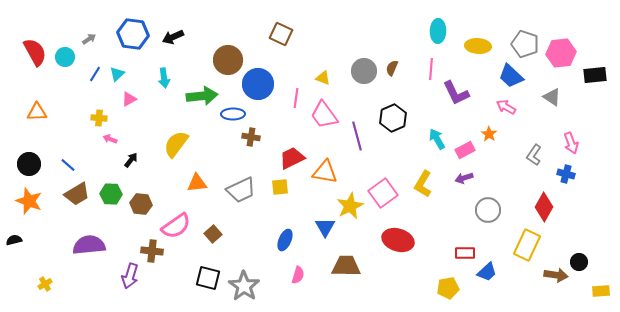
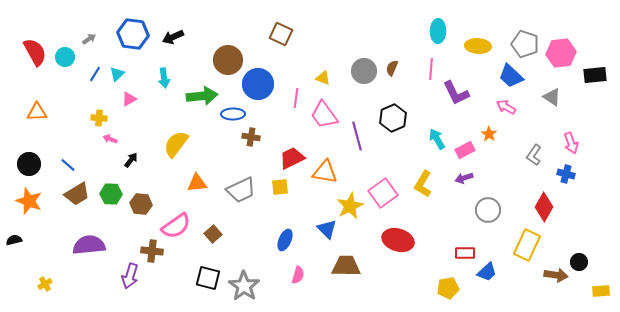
blue triangle at (325, 227): moved 2 px right, 2 px down; rotated 15 degrees counterclockwise
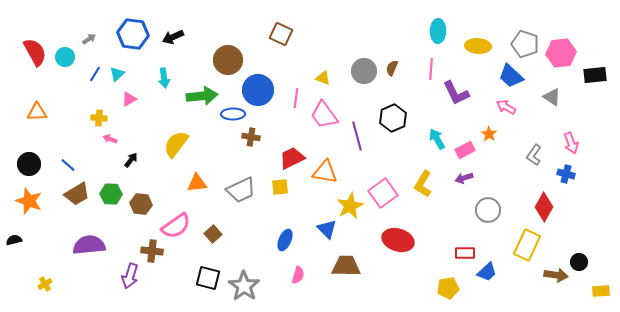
blue circle at (258, 84): moved 6 px down
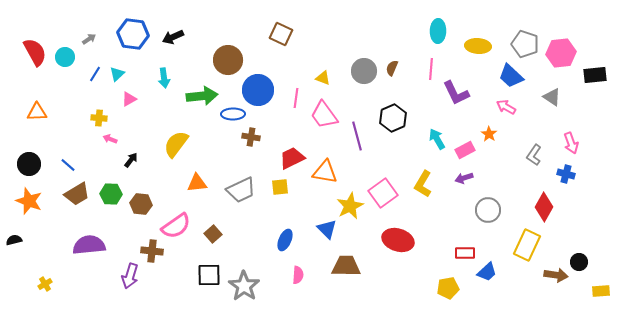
pink semicircle at (298, 275): rotated 12 degrees counterclockwise
black square at (208, 278): moved 1 px right, 3 px up; rotated 15 degrees counterclockwise
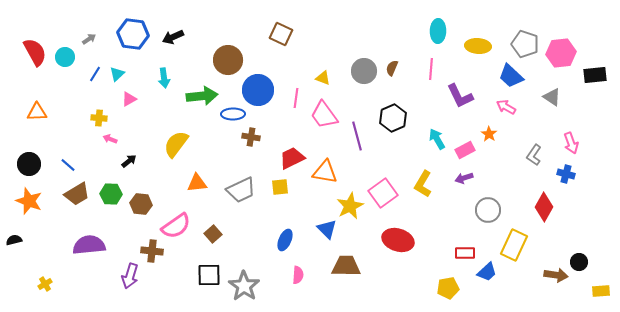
purple L-shape at (456, 93): moved 4 px right, 3 px down
black arrow at (131, 160): moved 2 px left, 1 px down; rotated 14 degrees clockwise
yellow rectangle at (527, 245): moved 13 px left
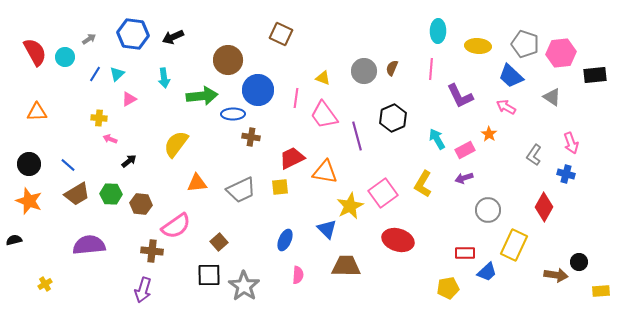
brown square at (213, 234): moved 6 px right, 8 px down
purple arrow at (130, 276): moved 13 px right, 14 px down
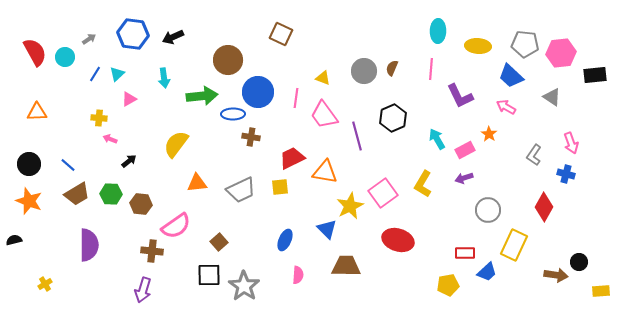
gray pentagon at (525, 44): rotated 12 degrees counterclockwise
blue circle at (258, 90): moved 2 px down
purple semicircle at (89, 245): rotated 96 degrees clockwise
yellow pentagon at (448, 288): moved 3 px up
